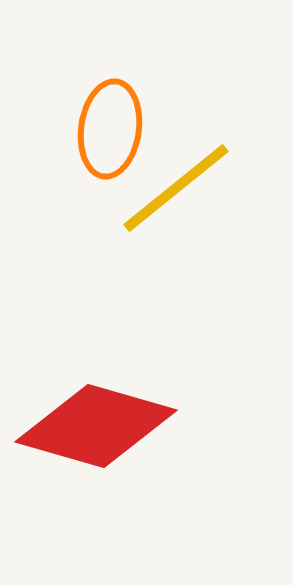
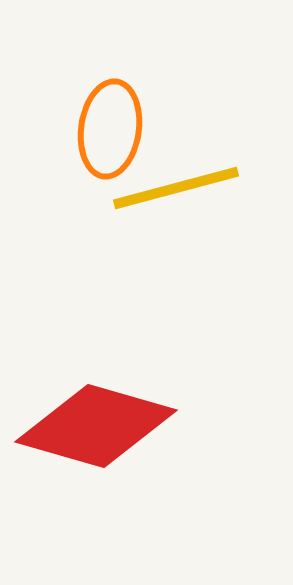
yellow line: rotated 24 degrees clockwise
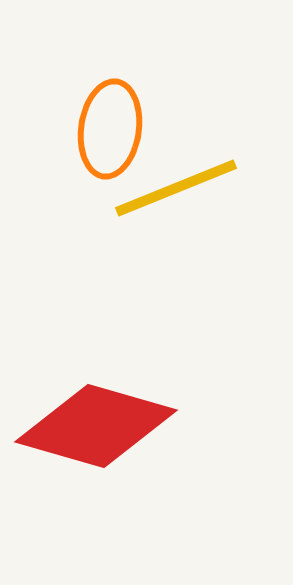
yellow line: rotated 7 degrees counterclockwise
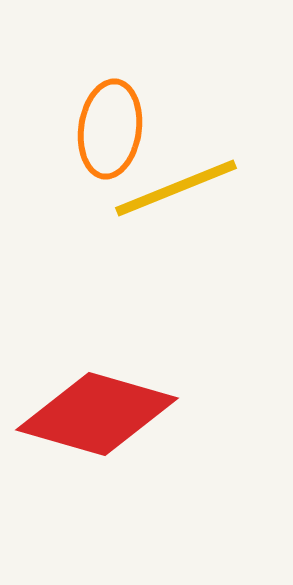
red diamond: moved 1 px right, 12 px up
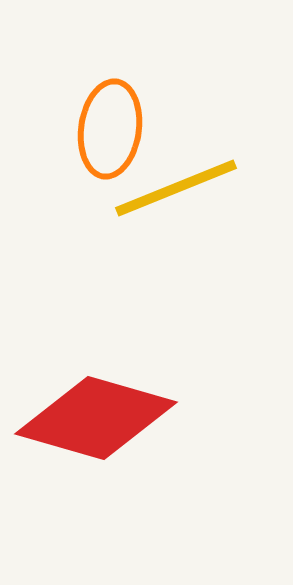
red diamond: moved 1 px left, 4 px down
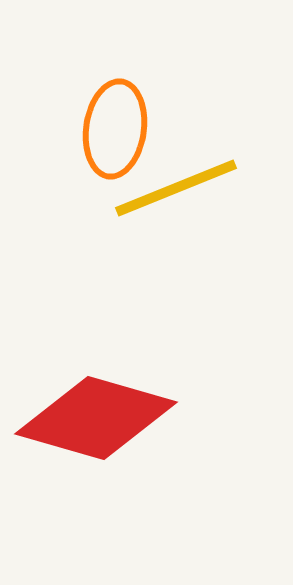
orange ellipse: moved 5 px right
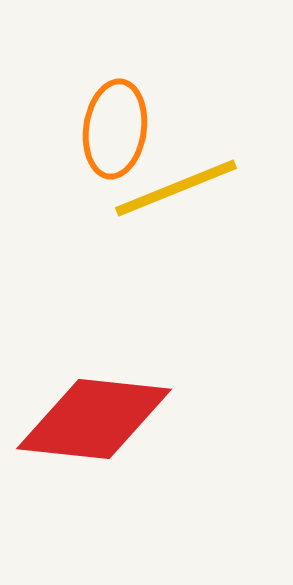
red diamond: moved 2 px left, 1 px down; rotated 10 degrees counterclockwise
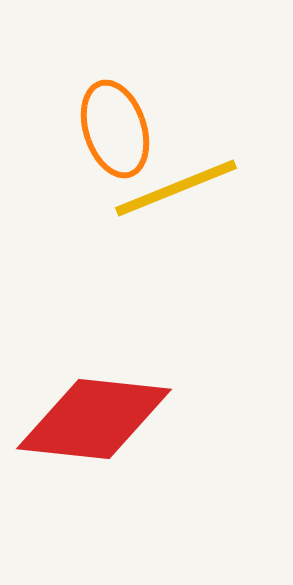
orange ellipse: rotated 26 degrees counterclockwise
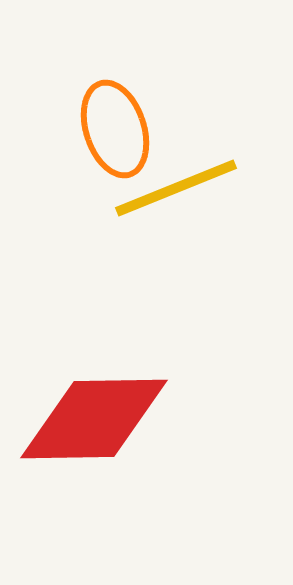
red diamond: rotated 7 degrees counterclockwise
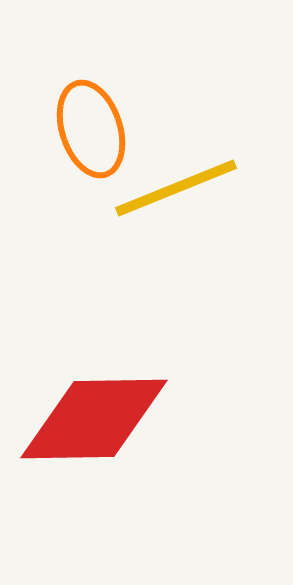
orange ellipse: moved 24 px left
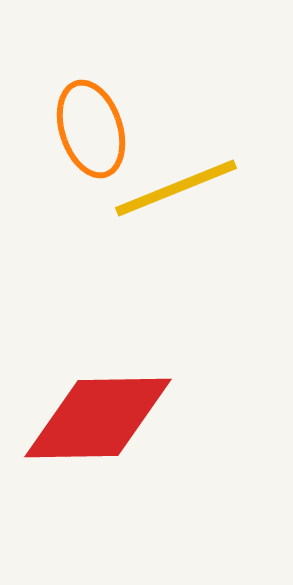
red diamond: moved 4 px right, 1 px up
